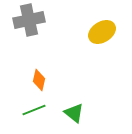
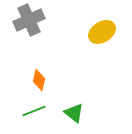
gray cross: rotated 12 degrees counterclockwise
green line: moved 1 px down
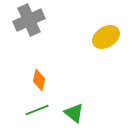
yellow ellipse: moved 4 px right, 5 px down
green line: moved 3 px right, 1 px up
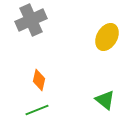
gray cross: moved 2 px right
yellow ellipse: moved 1 px right; rotated 28 degrees counterclockwise
green triangle: moved 31 px right, 13 px up
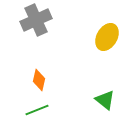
gray cross: moved 5 px right
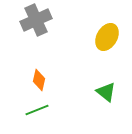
green triangle: moved 1 px right, 8 px up
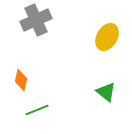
orange diamond: moved 18 px left
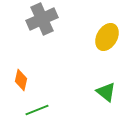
gray cross: moved 6 px right, 1 px up
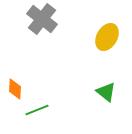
gray cross: rotated 28 degrees counterclockwise
orange diamond: moved 6 px left, 9 px down; rotated 10 degrees counterclockwise
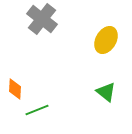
yellow ellipse: moved 1 px left, 3 px down
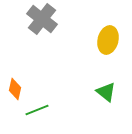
yellow ellipse: moved 2 px right; rotated 16 degrees counterclockwise
orange diamond: rotated 10 degrees clockwise
